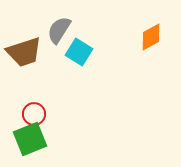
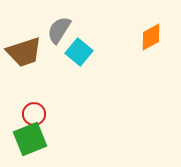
cyan square: rotated 8 degrees clockwise
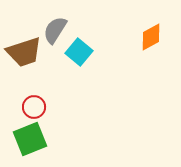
gray semicircle: moved 4 px left
red circle: moved 7 px up
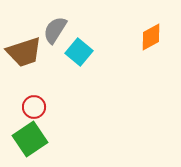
green square: rotated 12 degrees counterclockwise
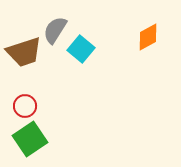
orange diamond: moved 3 px left
cyan square: moved 2 px right, 3 px up
red circle: moved 9 px left, 1 px up
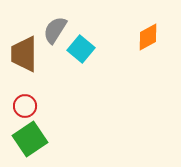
brown trapezoid: moved 2 px down; rotated 108 degrees clockwise
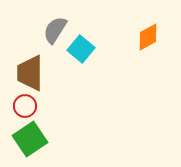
brown trapezoid: moved 6 px right, 19 px down
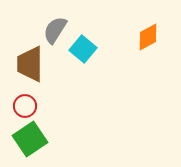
cyan square: moved 2 px right
brown trapezoid: moved 9 px up
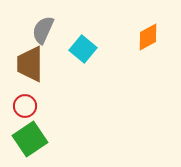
gray semicircle: moved 12 px left; rotated 8 degrees counterclockwise
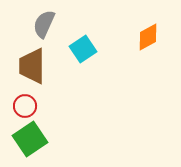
gray semicircle: moved 1 px right, 6 px up
cyan square: rotated 16 degrees clockwise
brown trapezoid: moved 2 px right, 2 px down
